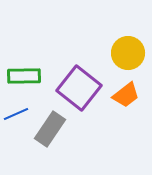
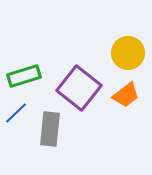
green rectangle: rotated 16 degrees counterclockwise
blue line: moved 1 px up; rotated 20 degrees counterclockwise
gray rectangle: rotated 28 degrees counterclockwise
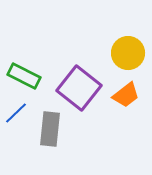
green rectangle: rotated 44 degrees clockwise
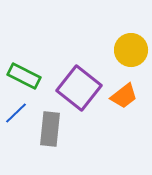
yellow circle: moved 3 px right, 3 px up
orange trapezoid: moved 2 px left, 1 px down
